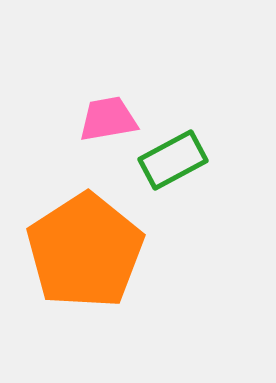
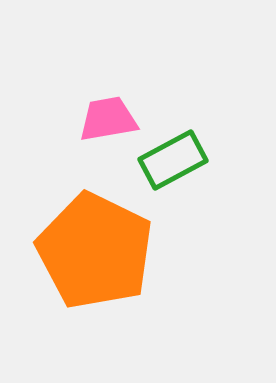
orange pentagon: moved 10 px right; rotated 13 degrees counterclockwise
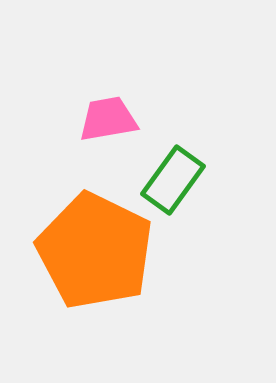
green rectangle: moved 20 px down; rotated 26 degrees counterclockwise
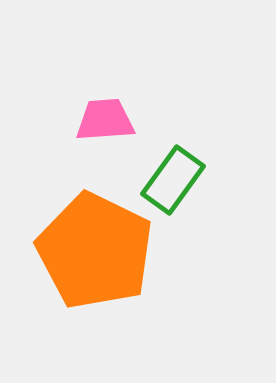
pink trapezoid: moved 3 px left, 1 px down; rotated 6 degrees clockwise
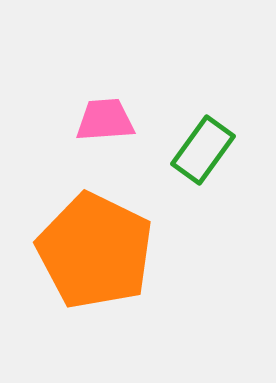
green rectangle: moved 30 px right, 30 px up
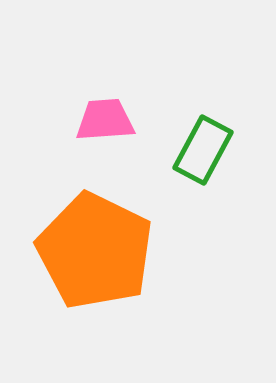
green rectangle: rotated 8 degrees counterclockwise
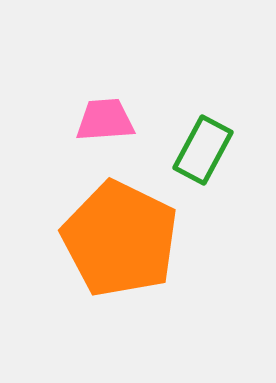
orange pentagon: moved 25 px right, 12 px up
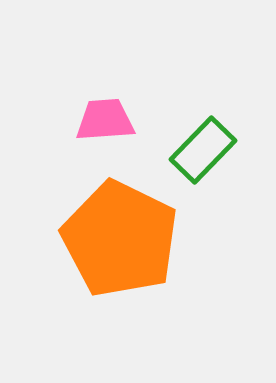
green rectangle: rotated 16 degrees clockwise
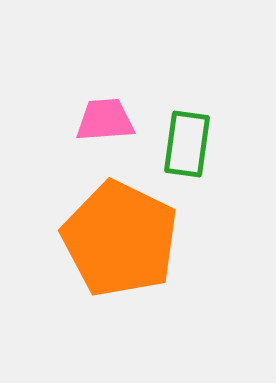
green rectangle: moved 16 px left, 6 px up; rotated 36 degrees counterclockwise
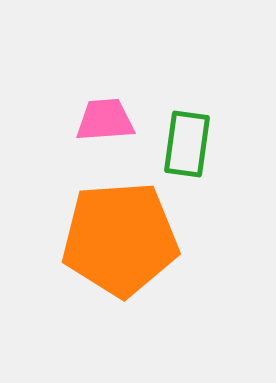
orange pentagon: rotated 30 degrees counterclockwise
